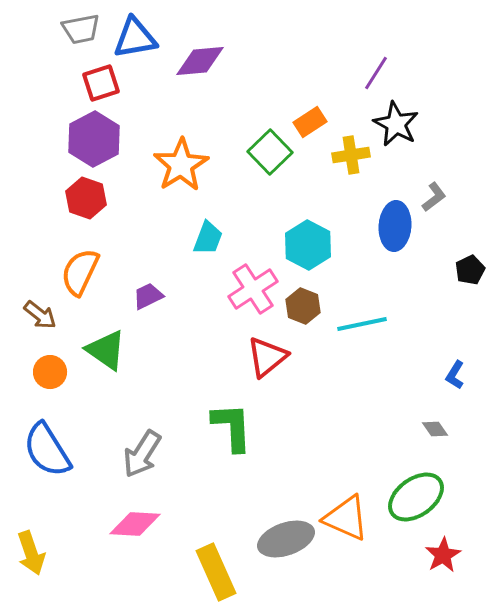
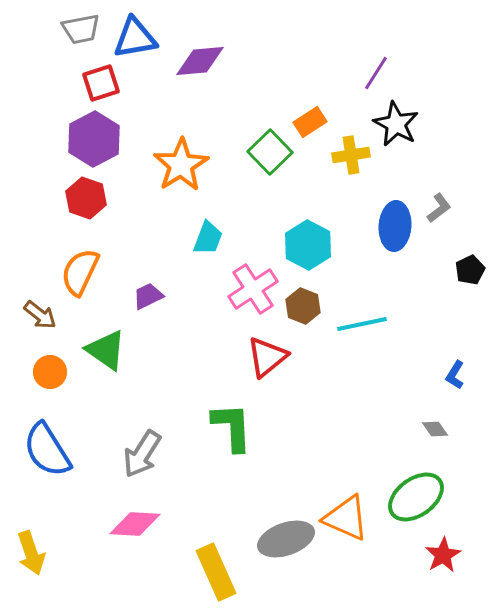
gray L-shape: moved 5 px right, 11 px down
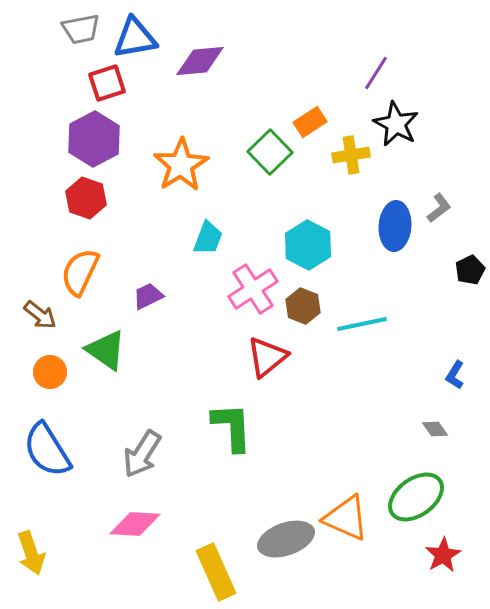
red square: moved 6 px right
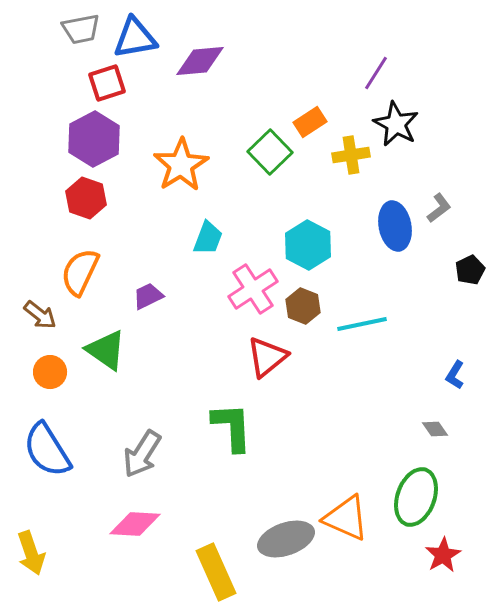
blue ellipse: rotated 15 degrees counterclockwise
green ellipse: rotated 34 degrees counterclockwise
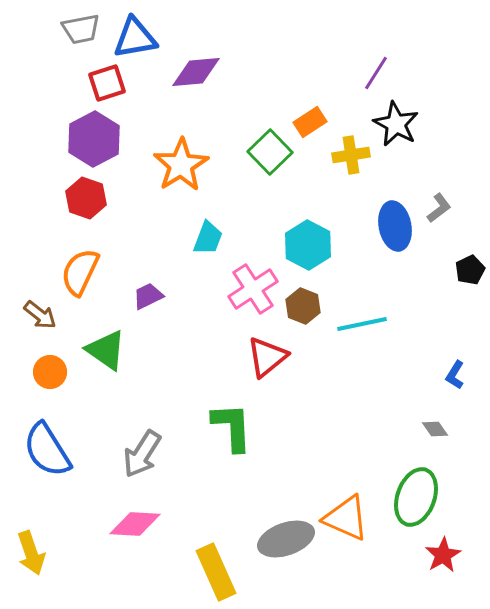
purple diamond: moved 4 px left, 11 px down
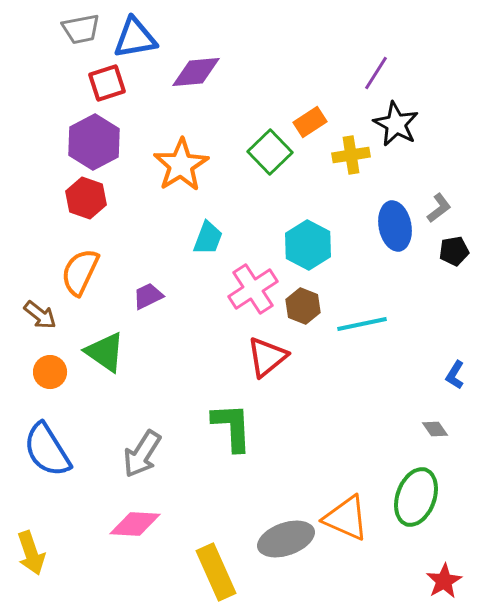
purple hexagon: moved 3 px down
black pentagon: moved 16 px left, 19 px up; rotated 16 degrees clockwise
green triangle: moved 1 px left, 2 px down
red star: moved 1 px right, 26 px down
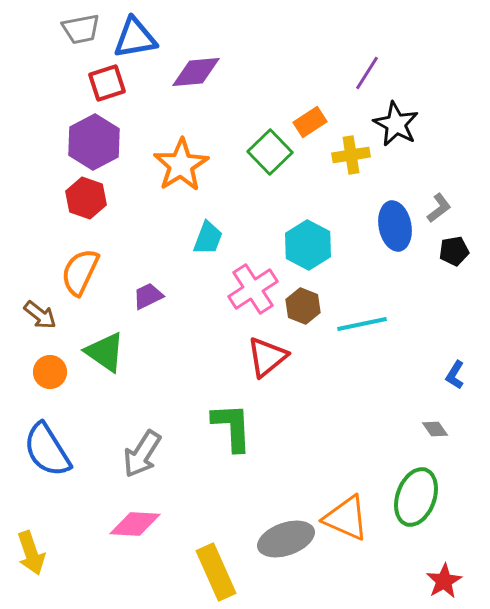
purple line: moved 9 px left
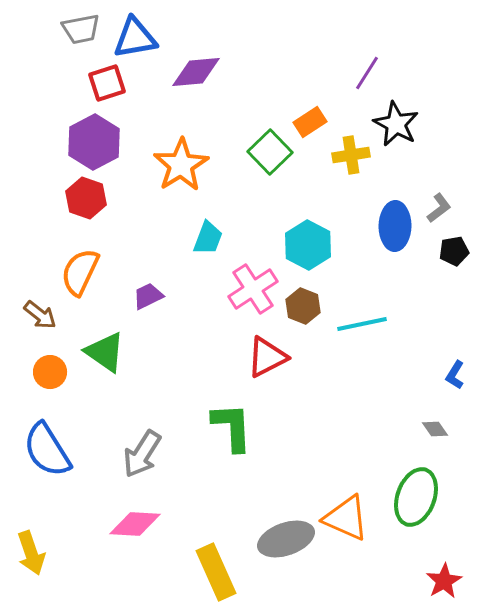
blue ellipse: rotated 12 degrees clockwise
red triangle: rotated 12 degrees clockwise
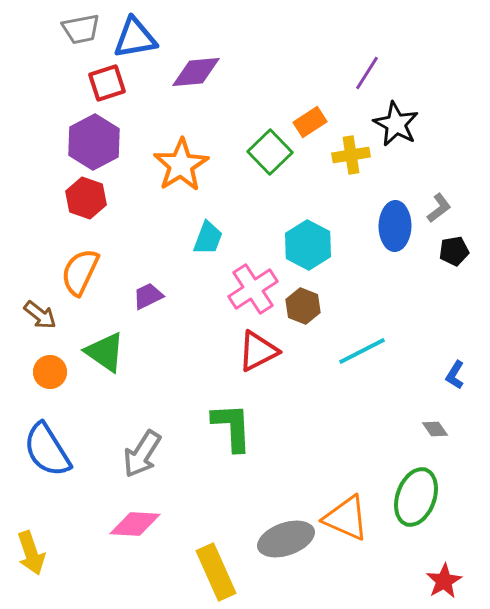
cyan line: moved 27 px down; rotated 15 degrees counterclockwise
red triangle: moved 9 px left, 6 px up
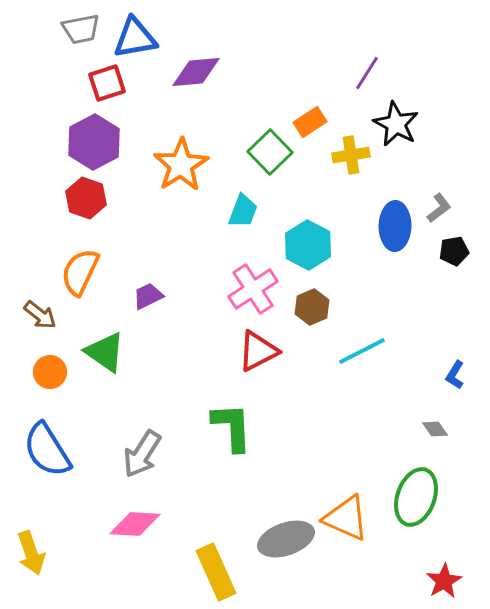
cyan trapezoid: moved 35 px right, 27 px up
brown hexagon: moved 9 px right, 1 px down; rotated 16 degrees clockwise
